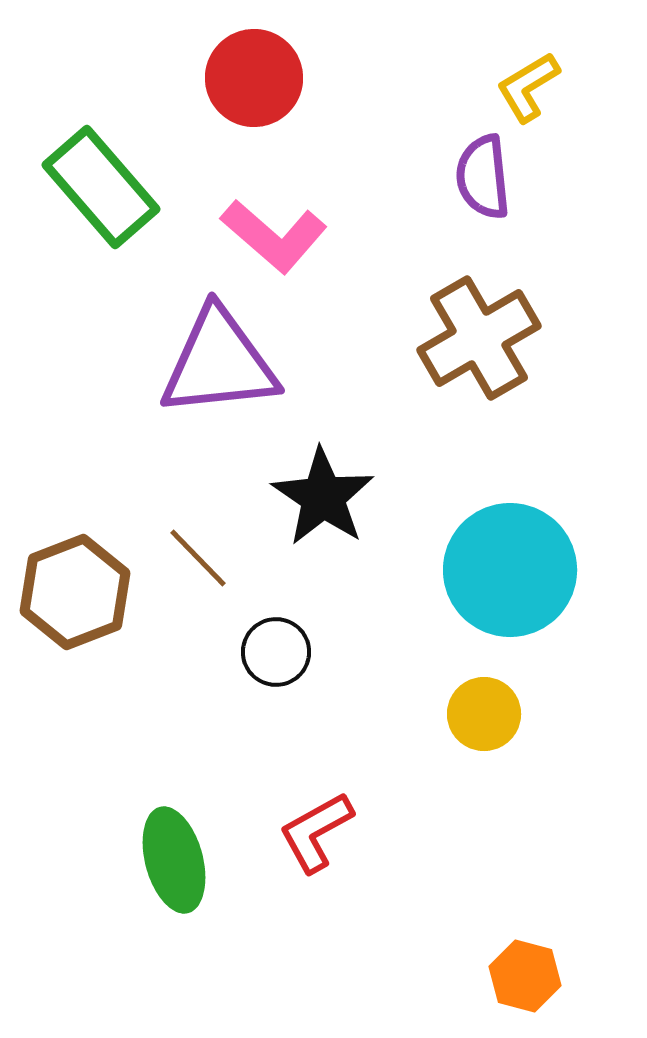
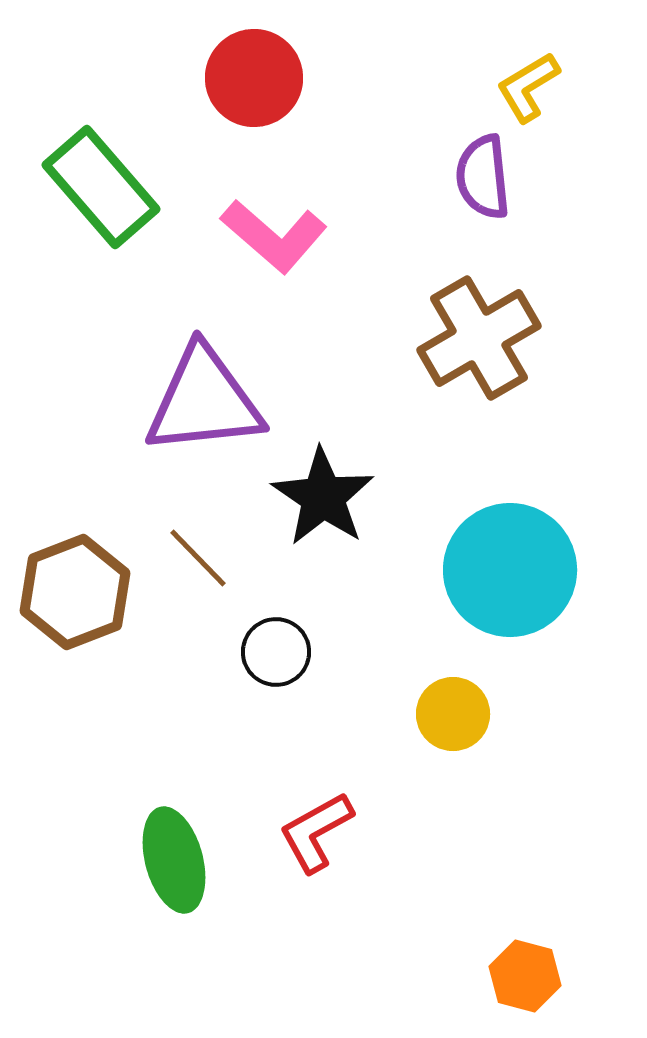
purple triangle: moved 15 px left, 38 px down
yellow circle: moved 31 px left
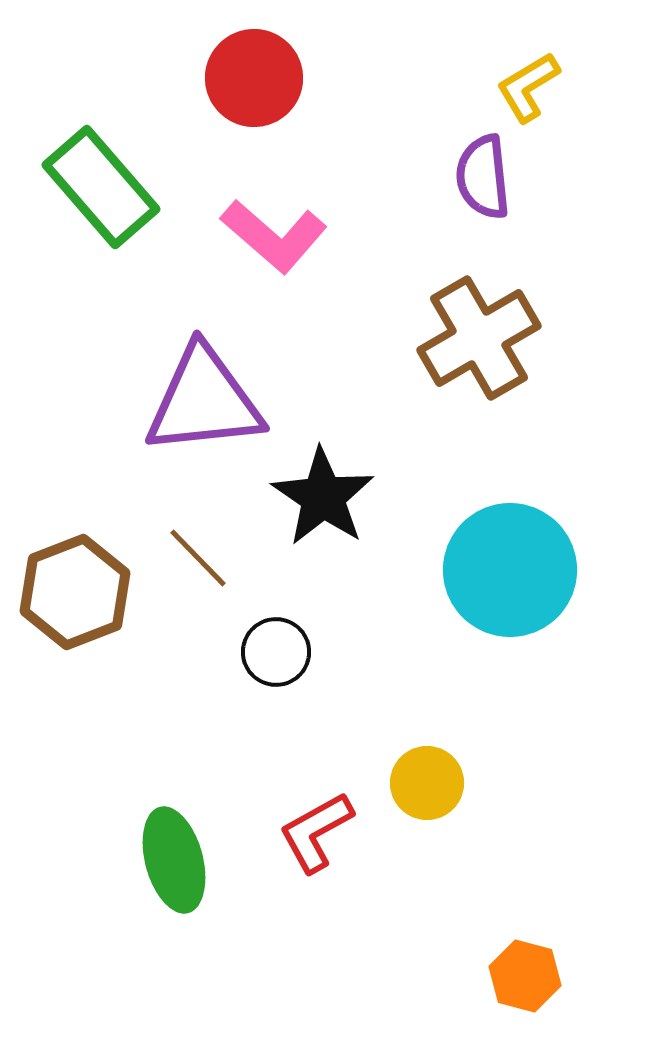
yellow circle: moved 26 px left, 69 px down
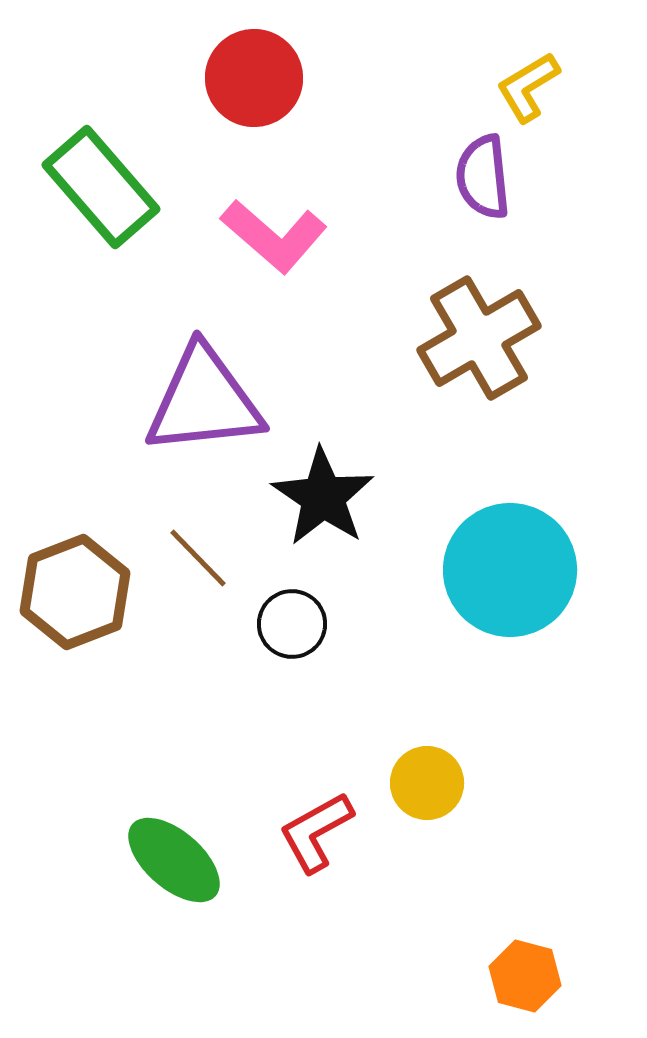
black circle: moved 16 px right, 28 px up
green ellipse: rotated 34 degrees counterclockwise
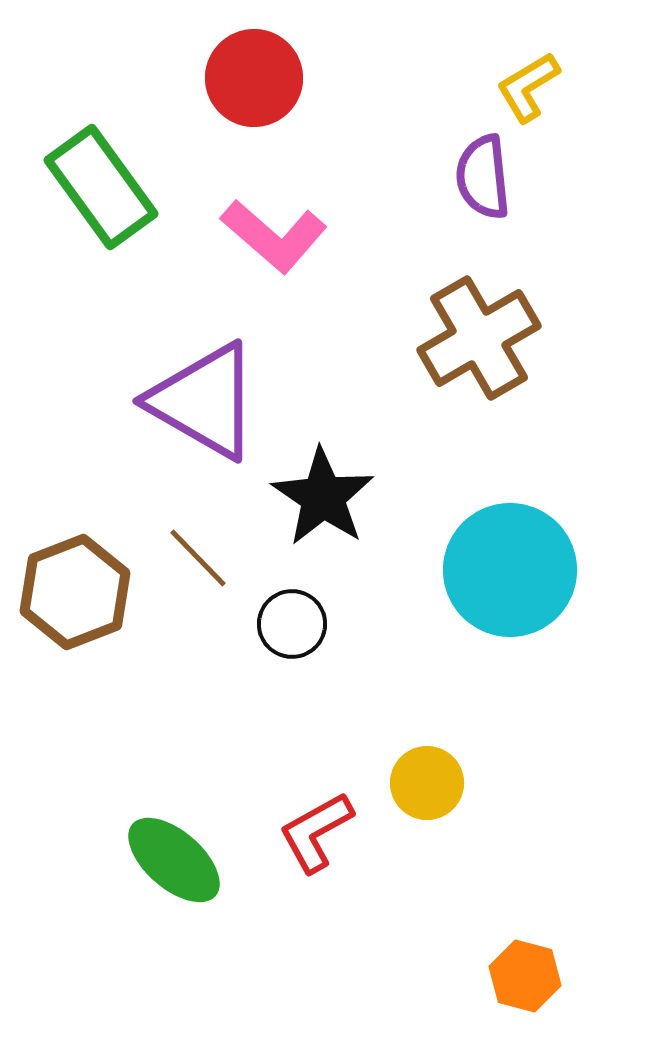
green rectangle: rotated 5 degrees clockwise
purple triangle: rotated 36 degrees clockwise
